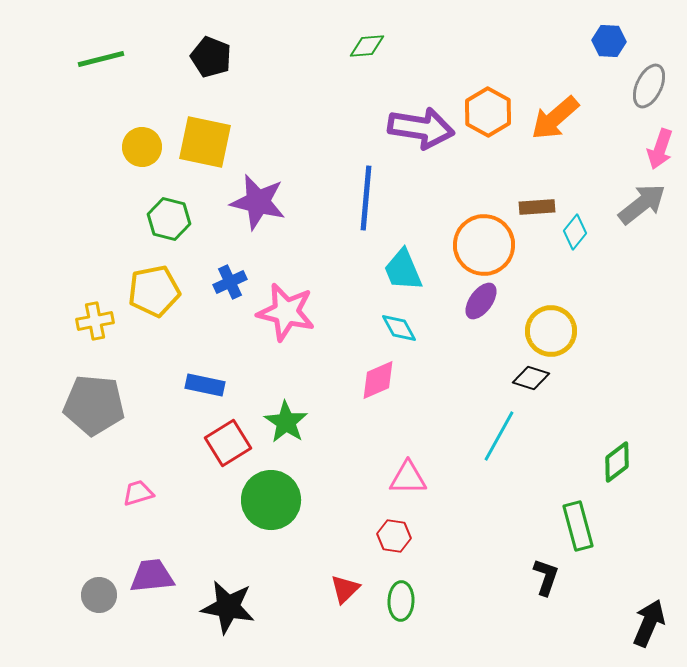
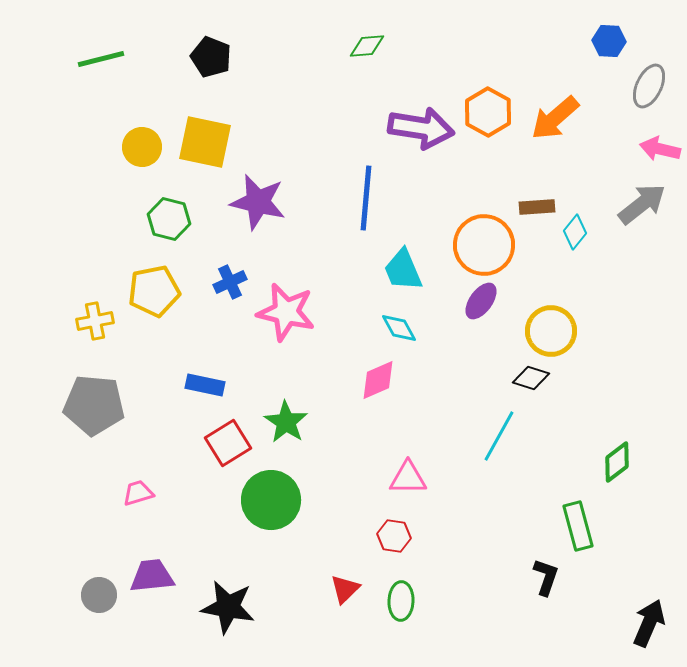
pink arrow at (660, 149): rotated 84 degrees clockwise
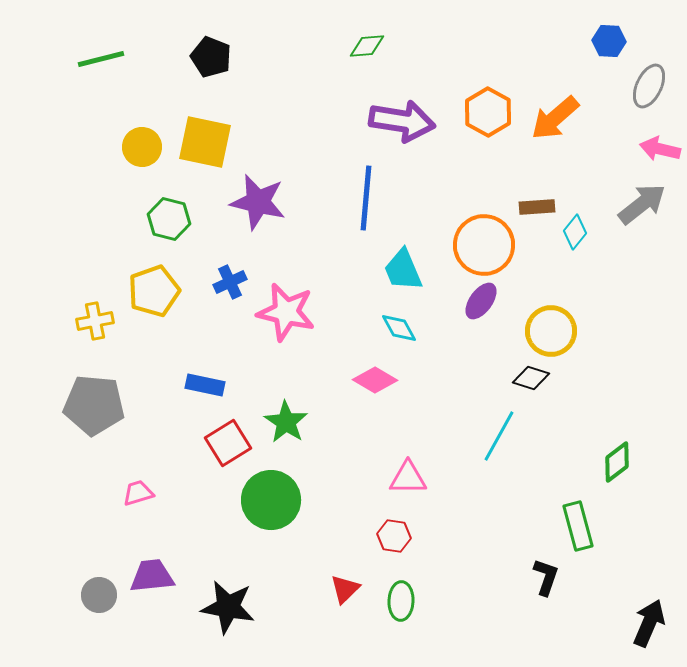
purple arrow at (421, 128): moved 19 px left, 7 px up
yellow pentagon at (154, 291): rotated 9 degrees counterclockwise
pink diamond at (378, 380): moved 3 px left; rotated 54 degrees clockwise
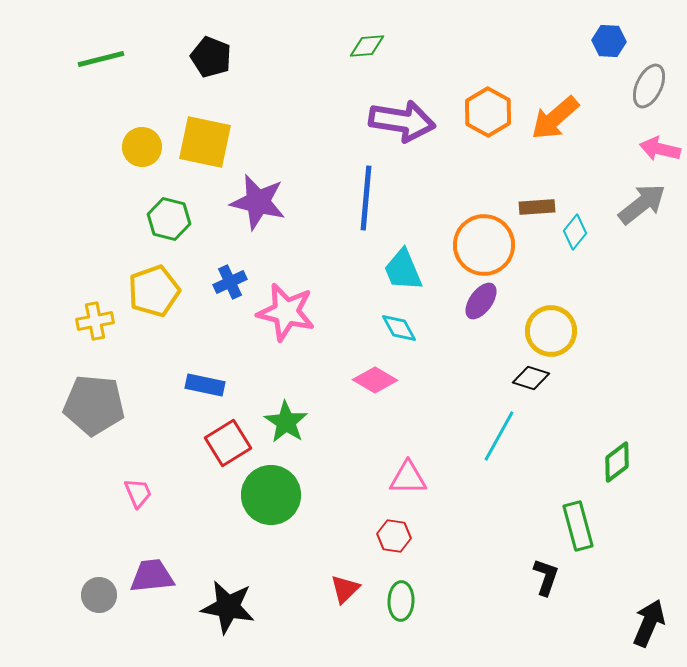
pink trapezoid at (138, 493): rotated 84 degrees clockwise
green circle at (271, 500): moved 5 px up
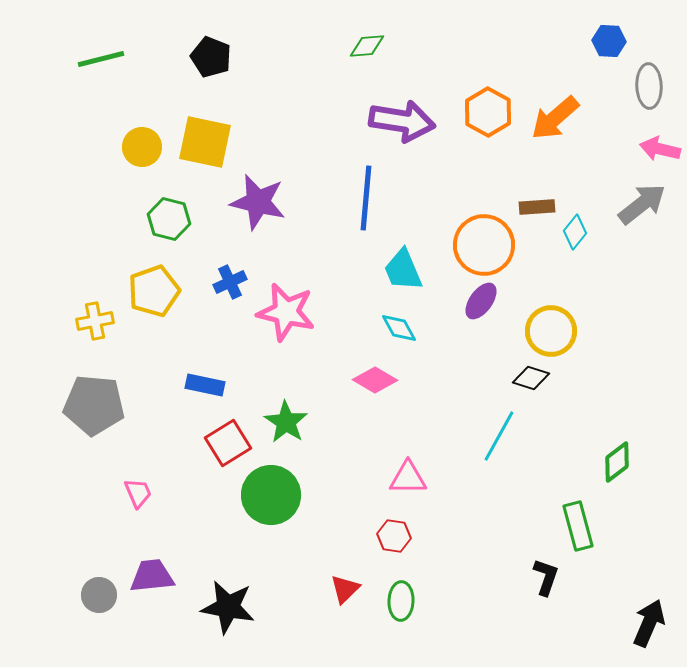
gray ellipse at (649, 86): rotated 27 degrees counterclockwise
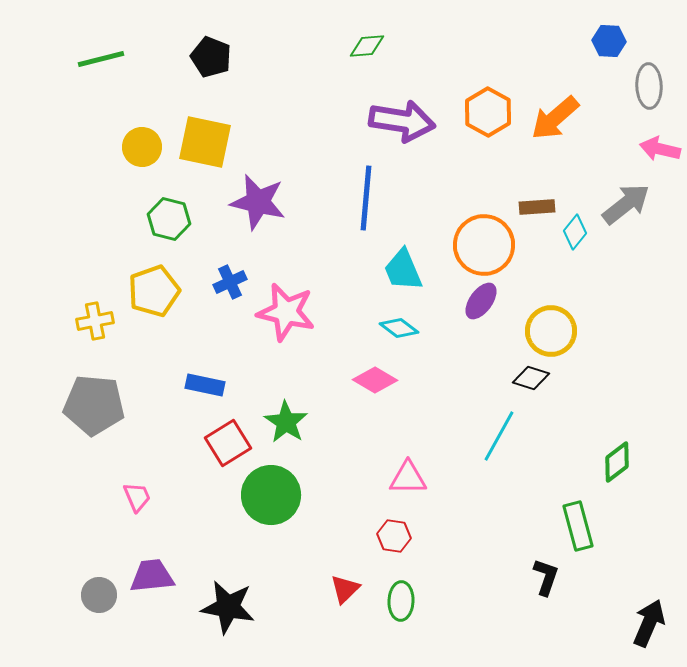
gray arrow at (642, 204): moved 16 px left
cyan diamond at (399, 328): rotated 24 degrees counterclockwise
pink trapezoid at (138, 493): moved 1 px left, 4 px down
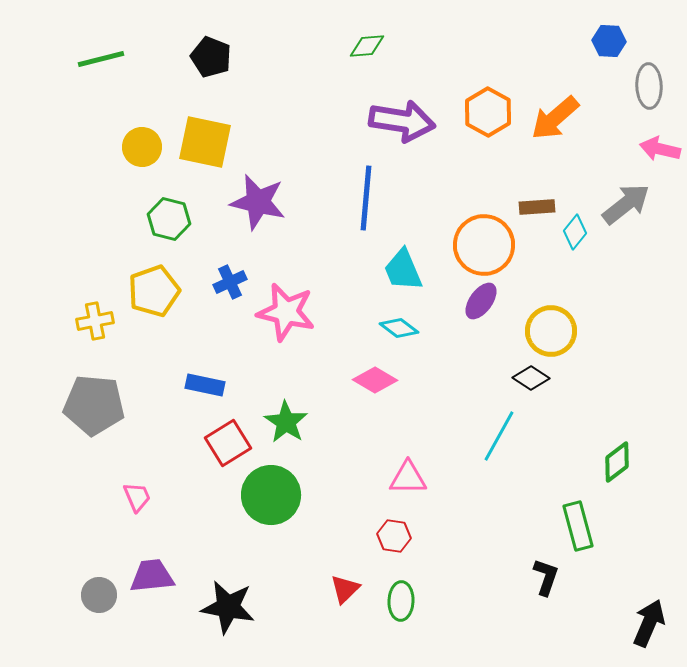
black diamond at (531, 378): rotated 15 degrees clockwise
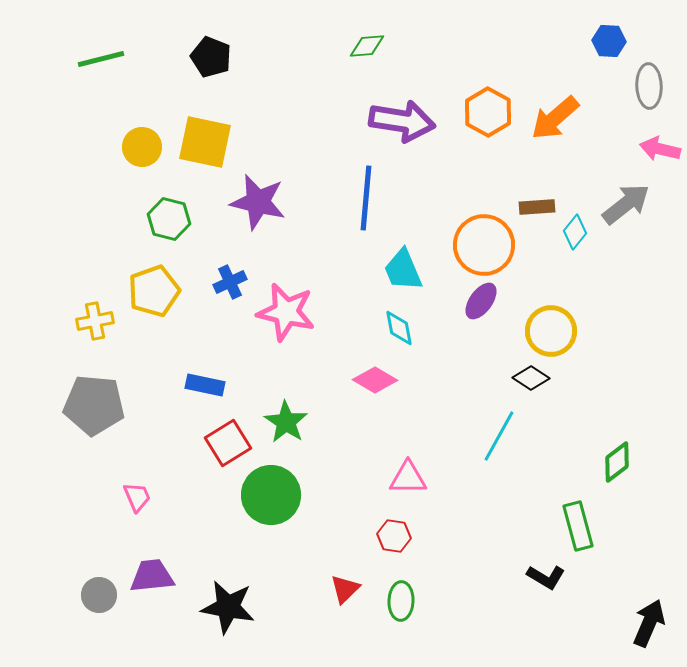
cyan diamond at (399, 328): rotated 42 degrees clockwise
black L-shape at (546, 577): rotated 102 degrees clockwise
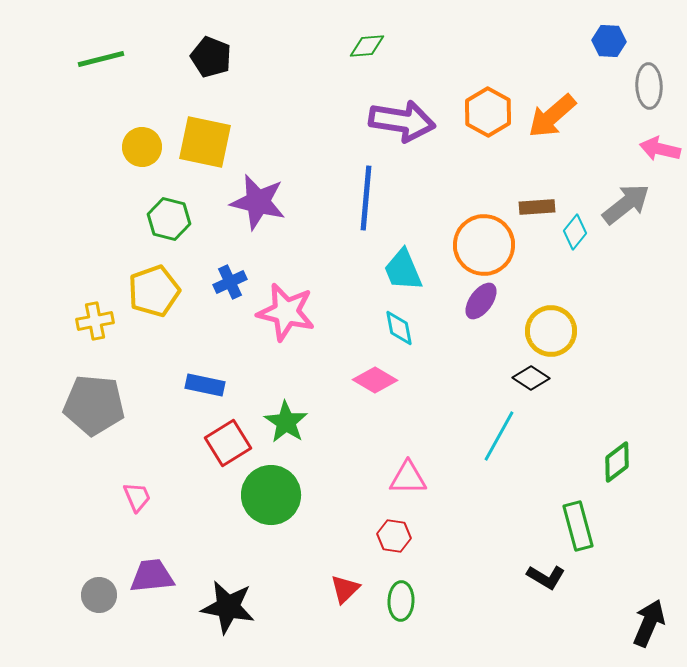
orange arrow at (555, 118): moved 3 px left, 2 px up
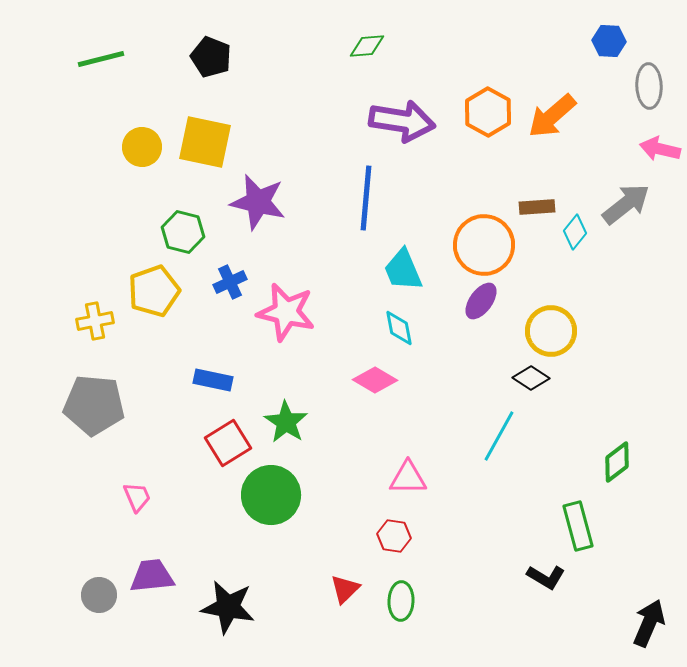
green hexagon at (169, 219): moved 14 px right, 13 px down
blue rectangle at (205, 385): moved 8 px right, 5 px up
